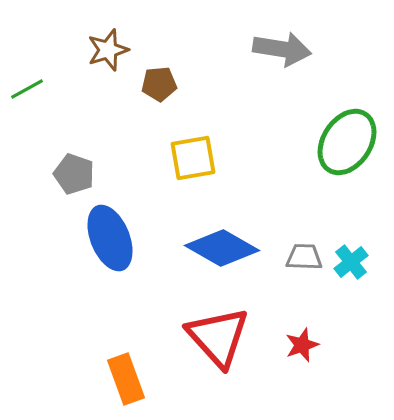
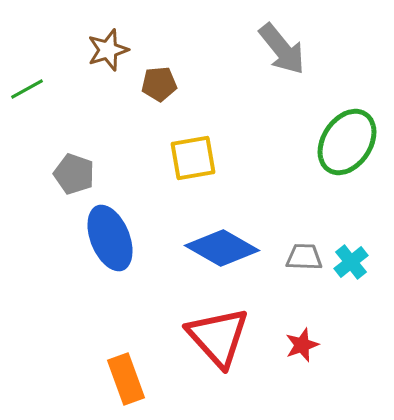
gray arrow: rotated 42 degrees clockwise
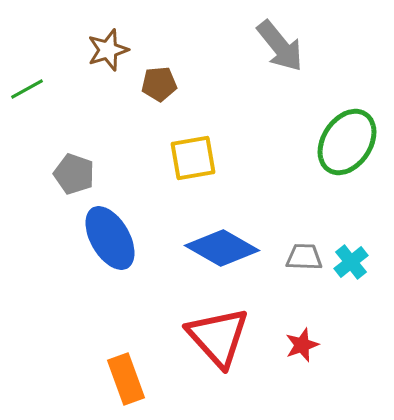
gray arrow: moved 2 px left, 3 px up
blue ellipse: rotated 8 degrees counterclockwise
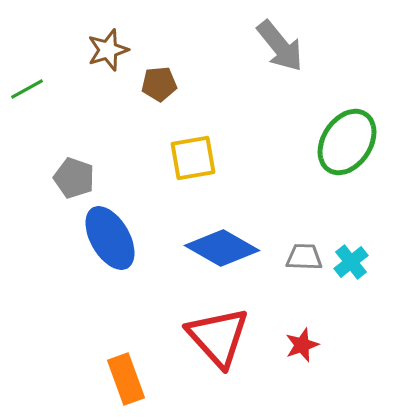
gray pentagon: moved 4 px down
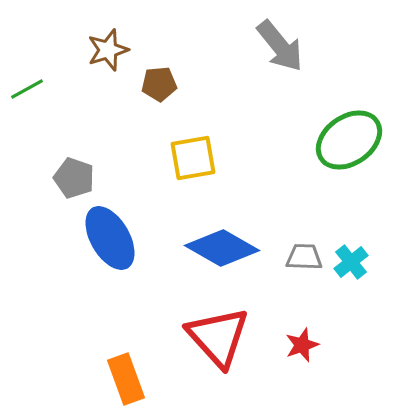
green ellipse: moved 2 px right, 2 px up; rotated 22 degrees clockwise
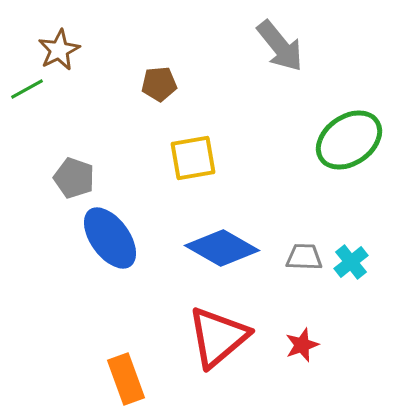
brown star: moved 49 px left; rotated 9 degrees counterclockwise
blue ellipse: rotated 6 degrees counterclockwise
red triangle: rotated 32 degrees clockwise
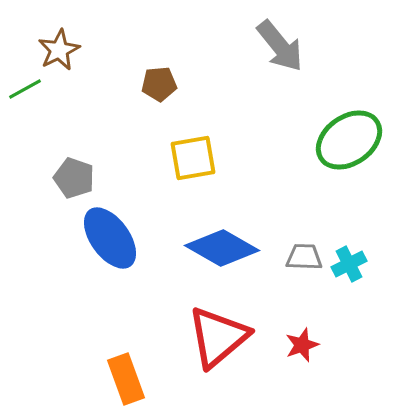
green line: moved 2 px left
cyan cross: moved 2 px left, 2 px down; rotated 12 degrees clockwise
